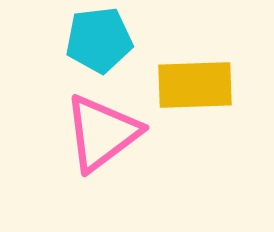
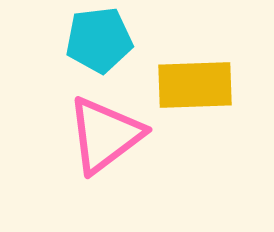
pink triangle: moved 3 px right, 2 px down
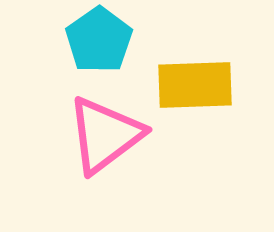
cyan pentagon: rotated 28 degrees counterclockwise
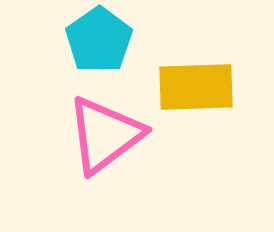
yellow rectangle: moved 1 px right, 2 px down
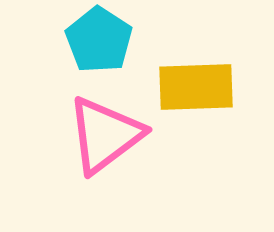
cyan pentagon: rotated 4 degrees counterclockwise
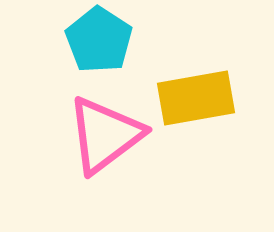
yellow rectangle: moved 11 px down; rotated 8 degrees counterclockwise
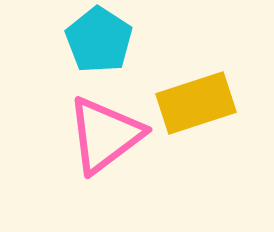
yellow rectangle: moved 5 px down; rotated 8 degrees counterclockwise
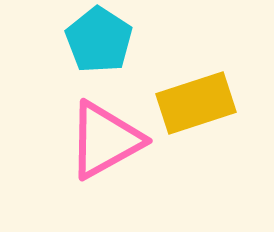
pink triangle: moved 5 px down; rotated 8 degrees clockwise
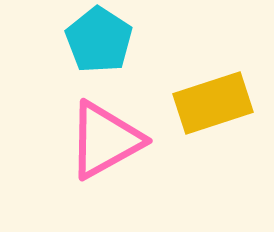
yellow rectangle: moved 17 px right
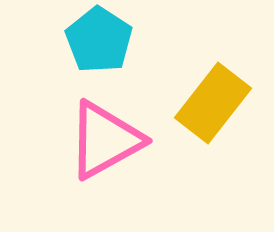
yellow rectangle: rotated 34 degrees counterclockwise
